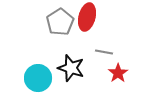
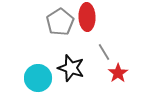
red ellipse: rotated 16 degrees counterclockwise
gray line: rotated 48 degrees clockwise
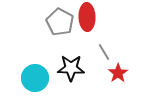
gray pentagon: rotated 12 degrees counterclockwise
black star: rotated 16 degrees counterclockwise
cyan circle: moved 3 px left
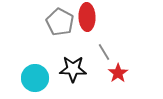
black star: moved 2 px right, 1 px down
